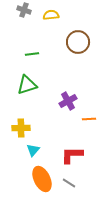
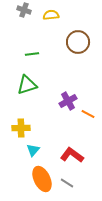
orange line: moved 1 px left, 5 px up; rotated 32 degrees clockwise
red L-shape: rotated 35 degrees clockwise
gray line: moved 2 px left
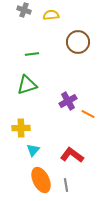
orange ellipse: moved 1 px left, 1 px down
gray line: moved 1 px left, 2 px down; rotated 48 degrees clockwise
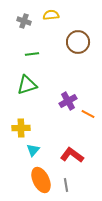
gray cross: moved 11 px down
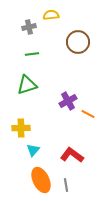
gray cross: moved 5 px right, 6 px down; rotated 32 degrees counterclockwise
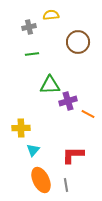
green triangle: moved 23 px right; rotated 15 degrees clockwise
purple cross: rotated 12 degrees clockwise
red L-shape: moved 1 px right; rotated 35 degrees counterclockwise
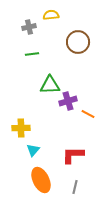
gray line: moved 9 px right, 2 px down; rotated 24 degrees clockwise
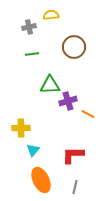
brown circle: moved 4 px left, 5 px down
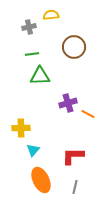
green triangle: moved 10 px left, 9 px up
purple cross: moved 2 px down
red L-shape: moved 1 px down
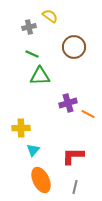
yellow semicircle: moved 1 px left, 1 px down; rotated 42 degrees clockwise
green line: rotated 32 degrees clockwise
